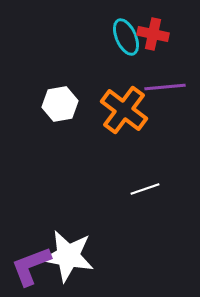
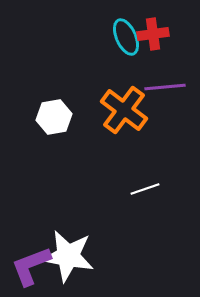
red cross: rotated 20 degrees counterclockwise
white hexagon: moved 6 px left, 13 px down
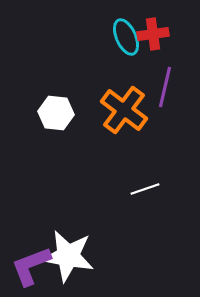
purple line: rotated 72 degrees counterclockwise
white hexagon: moved 2 px right, 4 px up; rotated 16 degrees clockwise
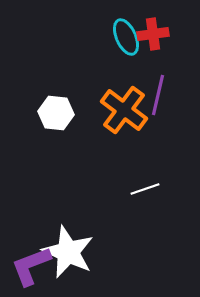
purple line: moved 7 px left, 8 px down
white star: moved 4 px up; rotated 14 degrees clockwise
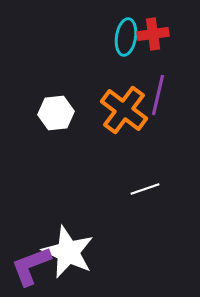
cyan ellipse: rotated 33 degrees clockwise
white hexagon: rotated 12 degrees counterclockwise
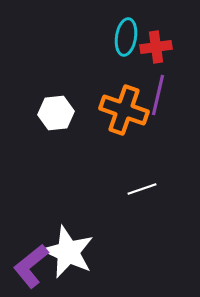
red cross: moved 3 px right, 13 px down
orange cross: rotated 18 degrees counterclockwise
white line: moved 3 px left
purple L-shape: rotated 18 degrees counterclockwise
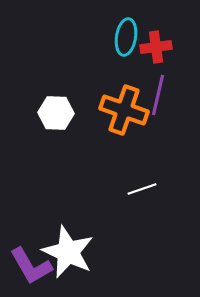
white hexagon: rotated 8 degrees clockwise
purple L-shape: rotated 81 degrees counterclockwise
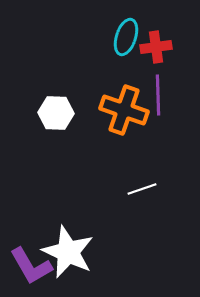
cyan ellipse: rotated 9 degrees clockwise
purple line: rotated 15 degrees counterclockwise
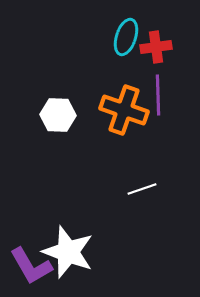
white hexagon: moved 2 px right, 2 px down
white star: rotated 4 degrees counterclockwise
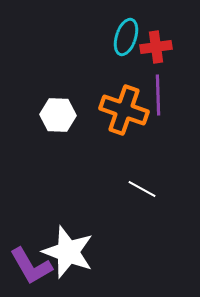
white line: rotated 48 degrees clockwise
